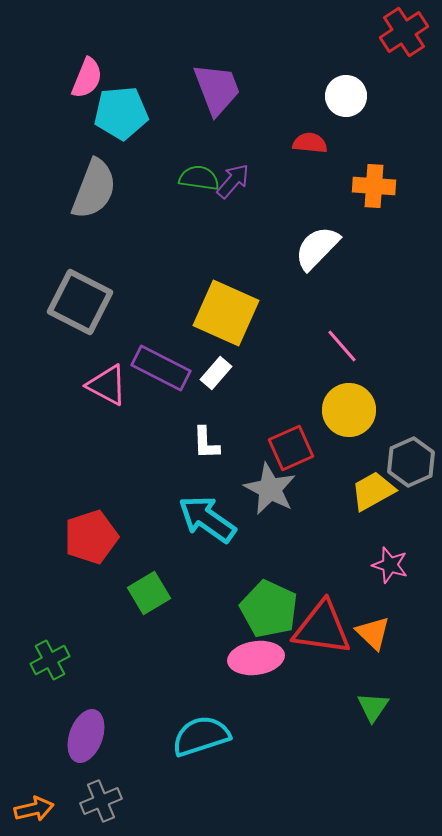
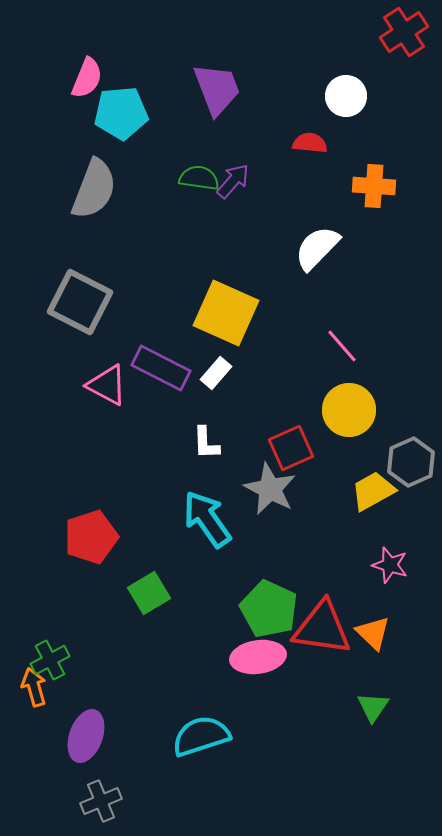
cyan arrow: rotated 20 degrees clockwise
pink ellipse: moved 2 px right, 1 px up
orange arrow: moved 122 px up; rotated 93 degrees counterclockwise
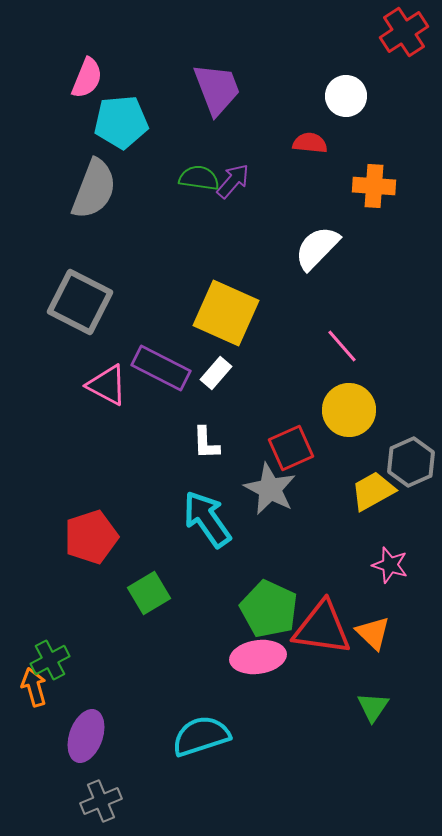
cyan pentagon: moved 9 px down
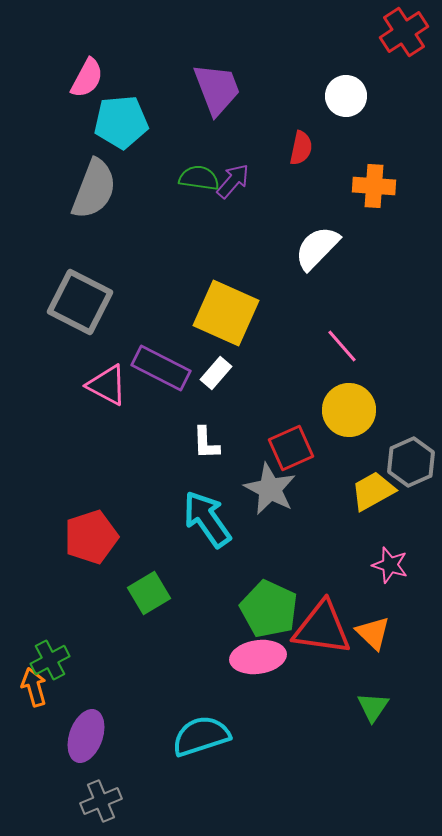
pink semicircle: rotated 6 degrees clockwise
red semicircle: moved 9 px left, 5 px down; rotated 96 degrees clockwise
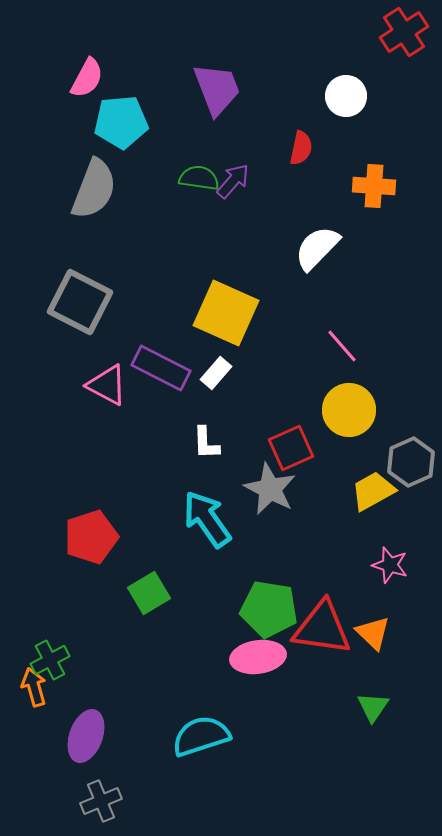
green pentagon: rotated 16 degrees counterclockwise
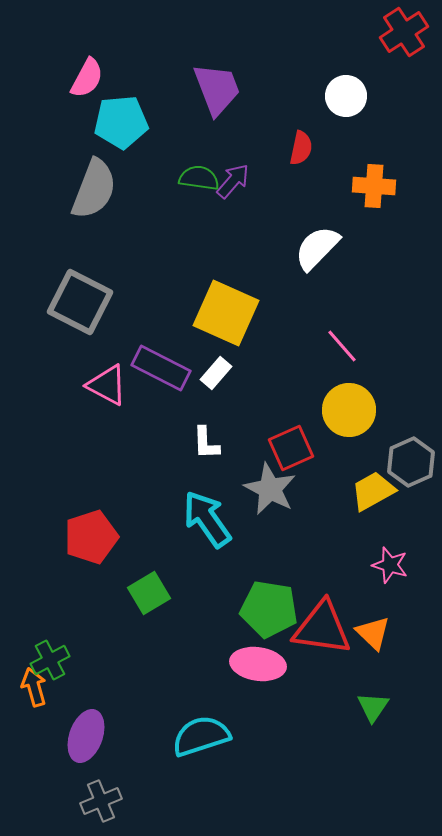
pink ellipse: moved 7 px down; rotated 16 degrees clockwise
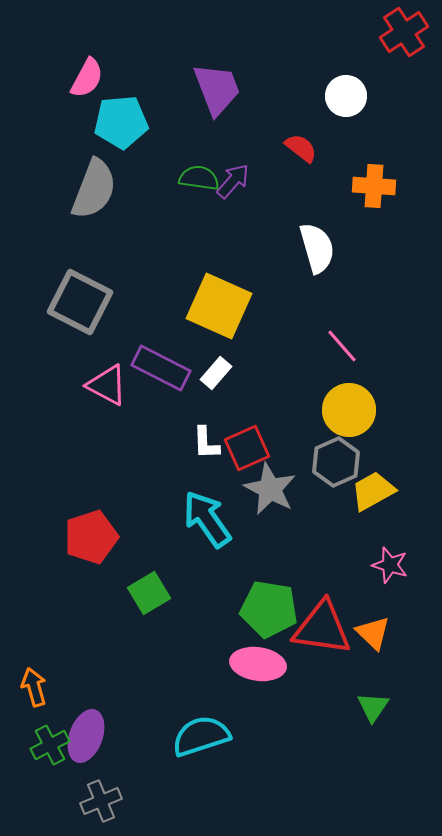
red semicircle: rotated 64 degrees counterclockwise
white semicircle: rotated 120 degrees clockwise
yellow square: moved 7 px left, 7 px up
red square: moved 44 px left
gray hexagon: moved 75 px left
green cross: moved 85 px down
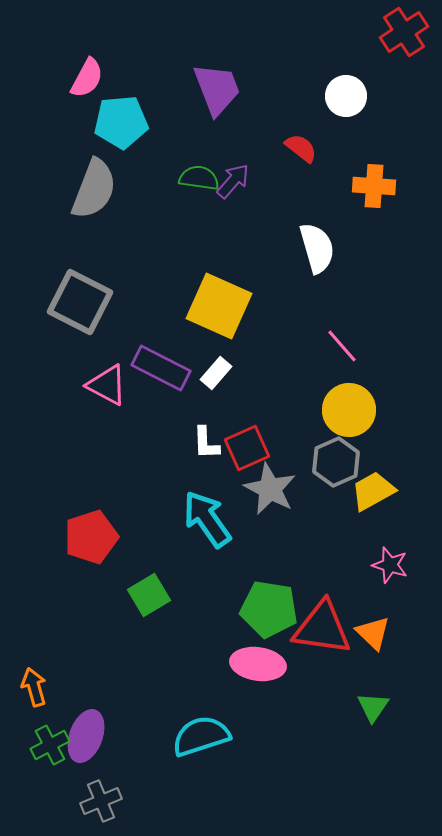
green square: moved 2 px down
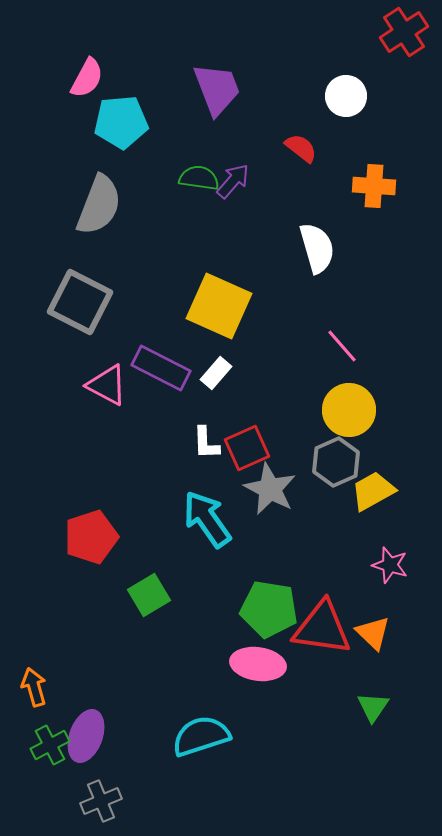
gray semicircle: moved 5 px right, 16 px down
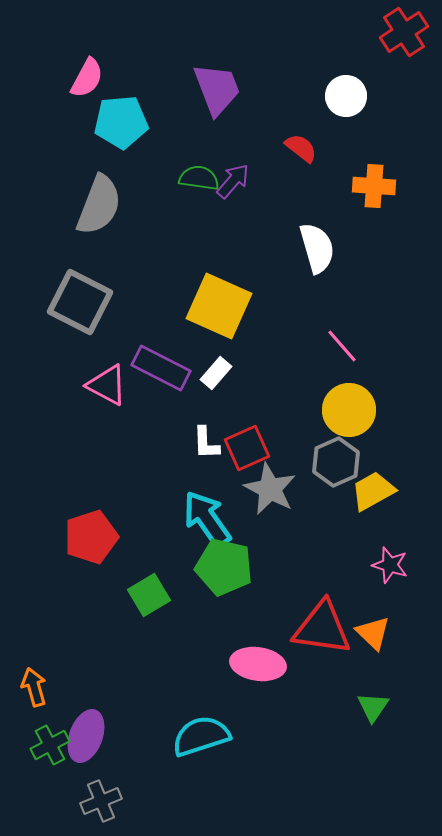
green pentagon: moved 45 px left, 42 px up; rotated 4 degrees clockwise
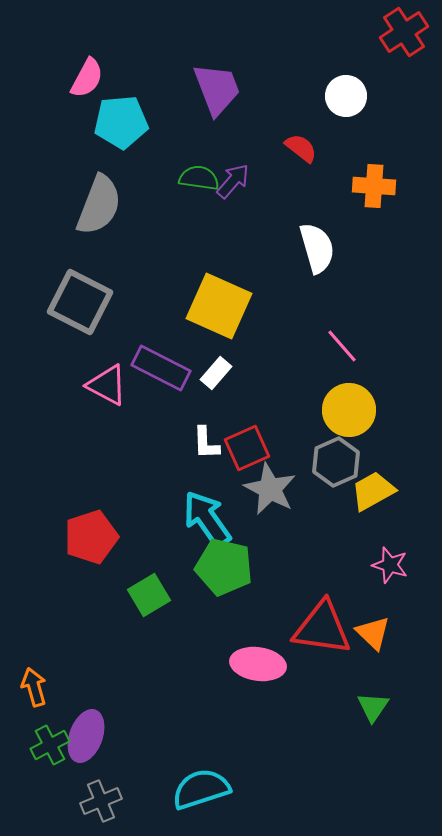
cyan semicircle: moved 53 px down
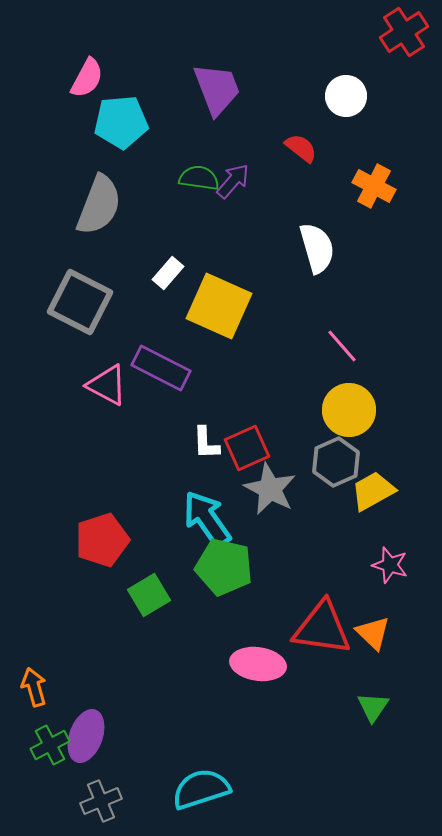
orange cross: rotated 24 degrees clockwise
white rectangle: moved 48 px left, 100 px up
red pentagon: moved 11 px right, 3 px down
